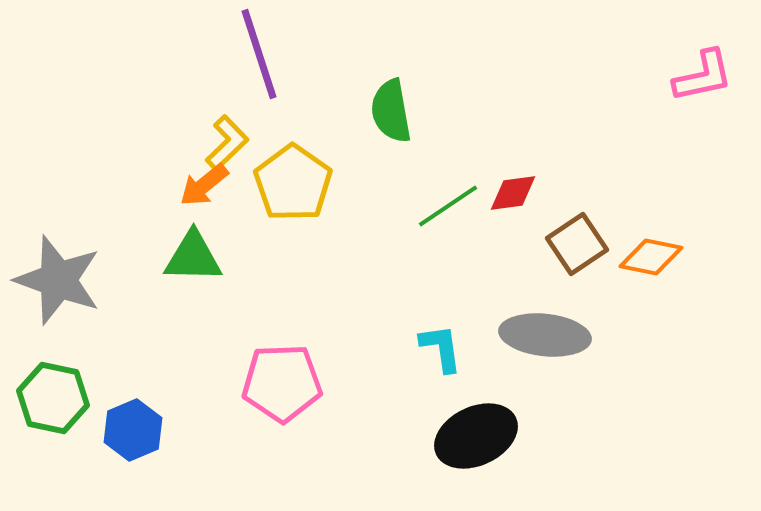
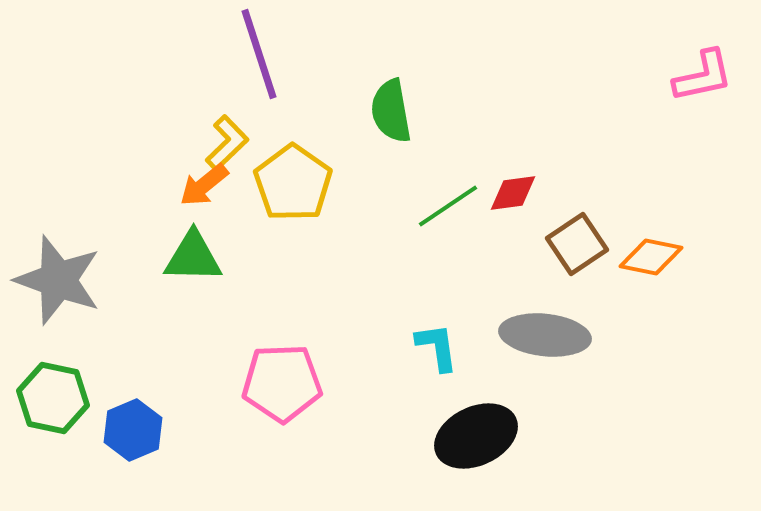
cyan L-shape: moved 4 px left, 1 px up
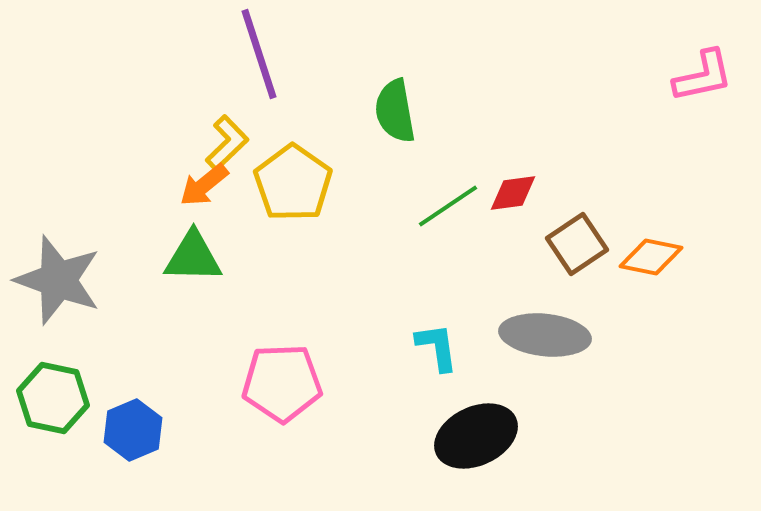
green semicircle: moved 4 px right
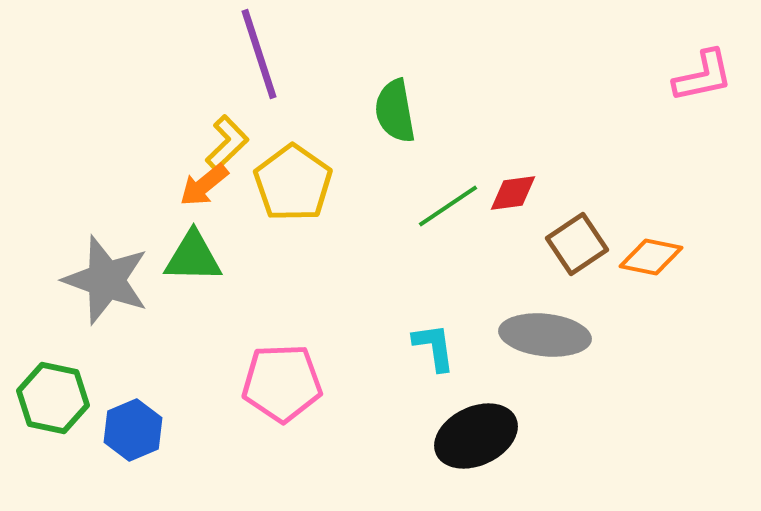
gray star: moved 48 px right
cyan L-shape: moved 3 px left
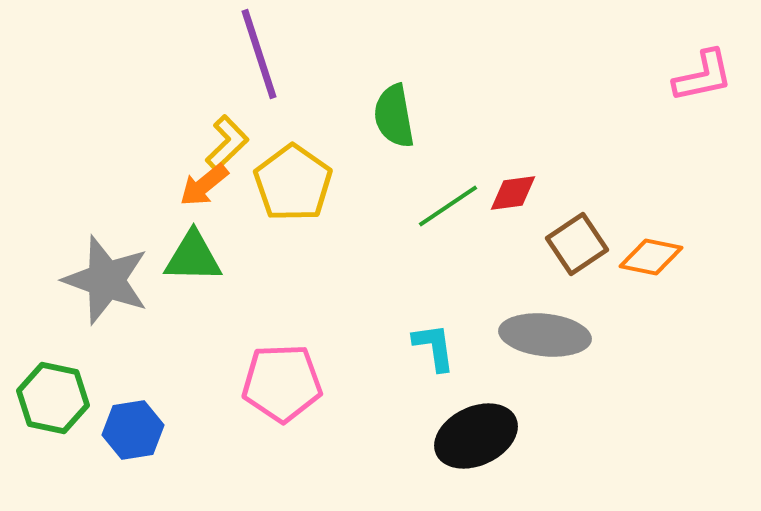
green semicircle: moved 1 px left, 5 px down
blue hexagon: rotated 14 degrees clockwise
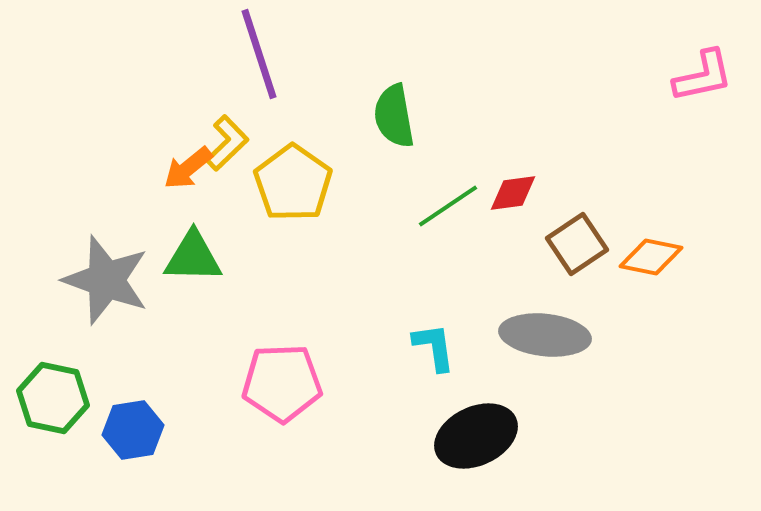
orange arrow: moved 16 px left, 17 px up
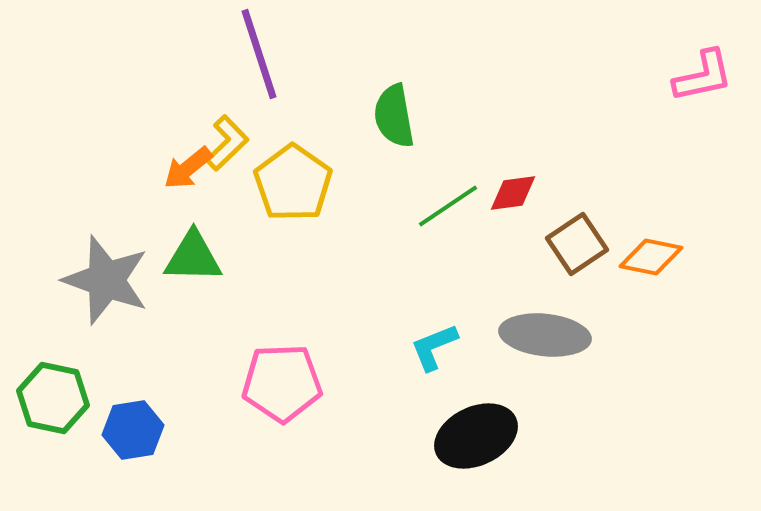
cyan L-shape: rotated 104 degrees counterclockwise
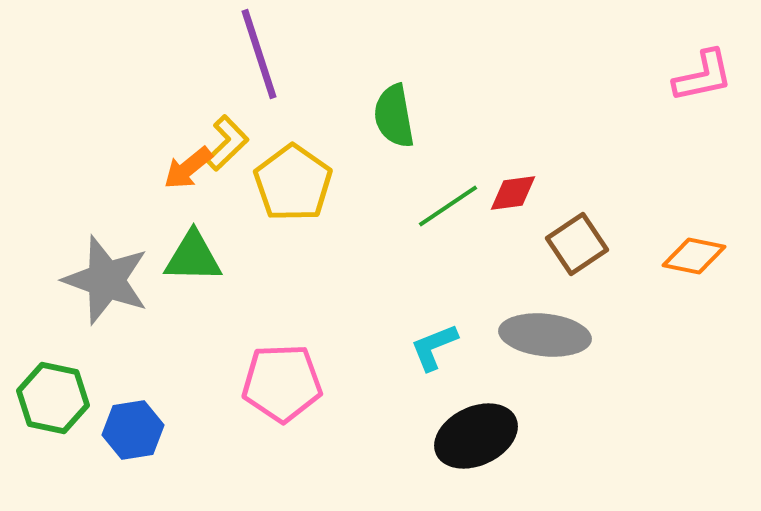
orange diamond: moved 43 px right, 1 px up
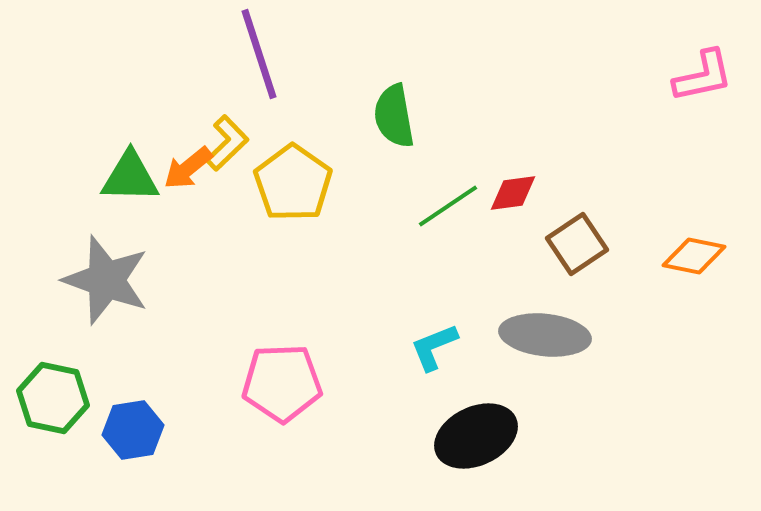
green triangle: moved 63 px left, 80 px up
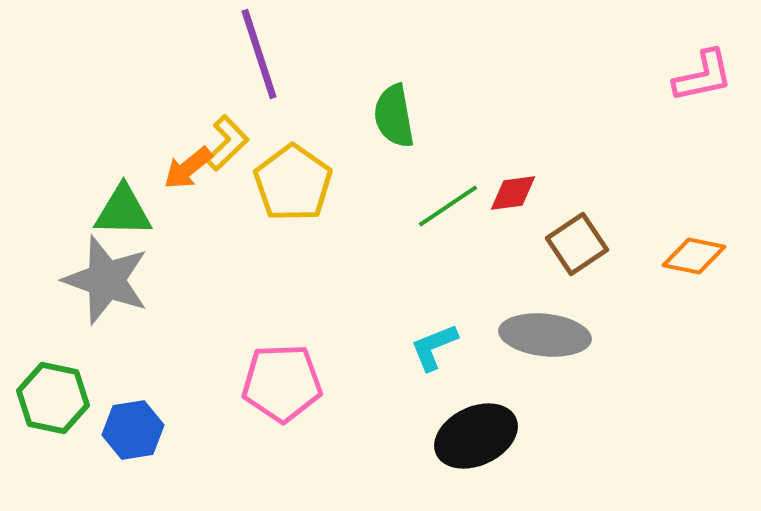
green triangle: moved 7 px left, 34 px down
